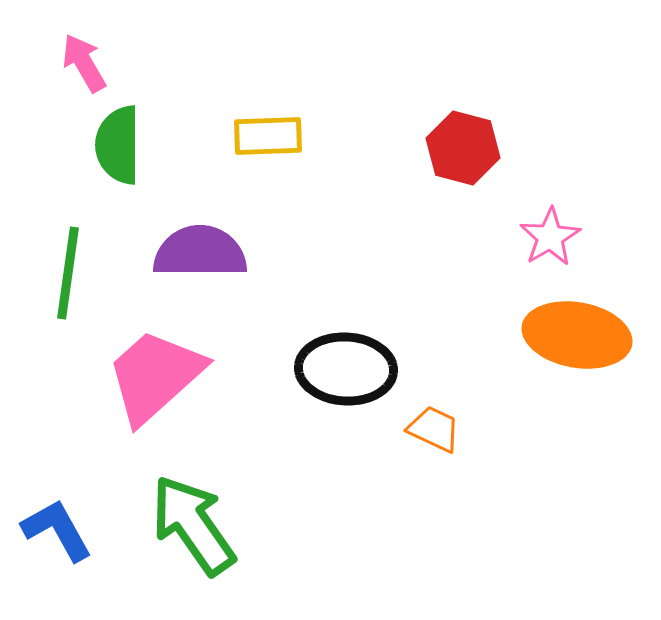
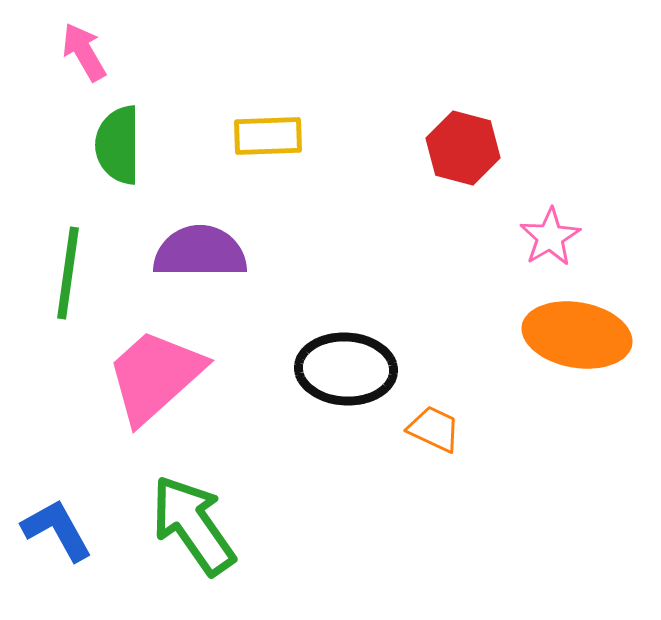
pink arrow: moved 11 px up
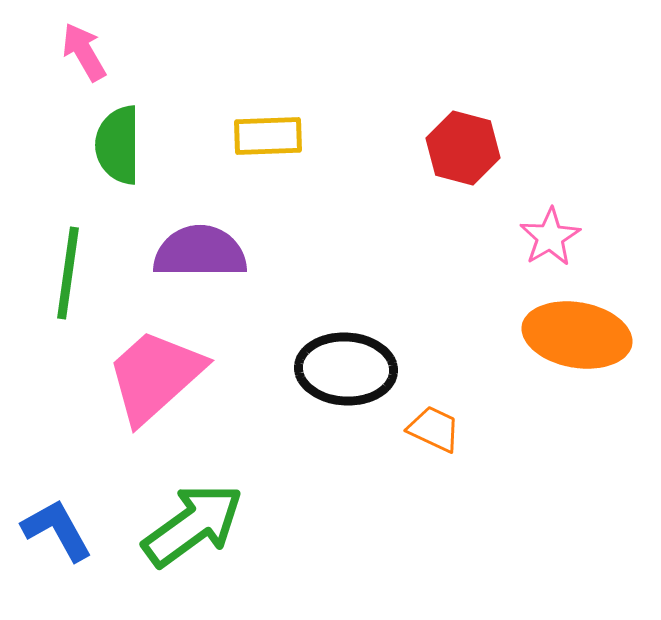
green arrow: rotated 89 degrees clockwise
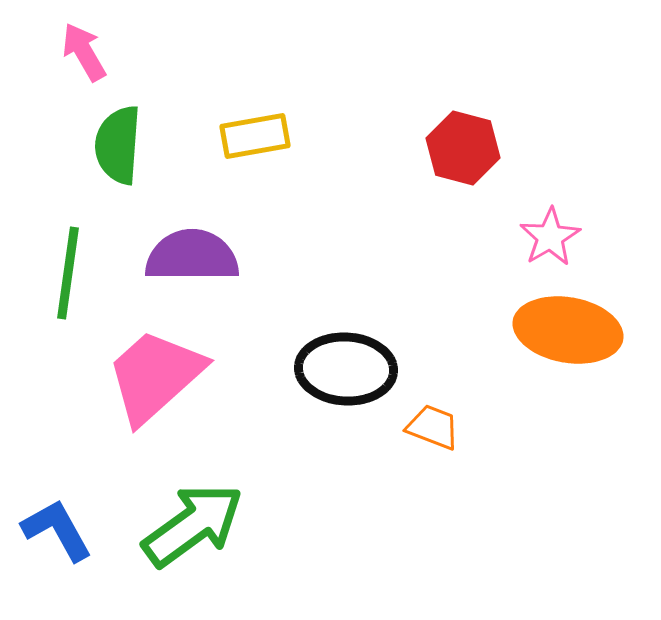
yellow rectangle: moved 13 px left; rotated 8 degrees counterclockwise
green semicircle: rotated 4 degrees clockwise
purple semicircle: moved 8 px left, 4 px down
orange ellipse: moved 9 px left, 5 px up
orange trapezoid: moved 1 px left, 2 px up; rotated 4 degrees counterclockwise
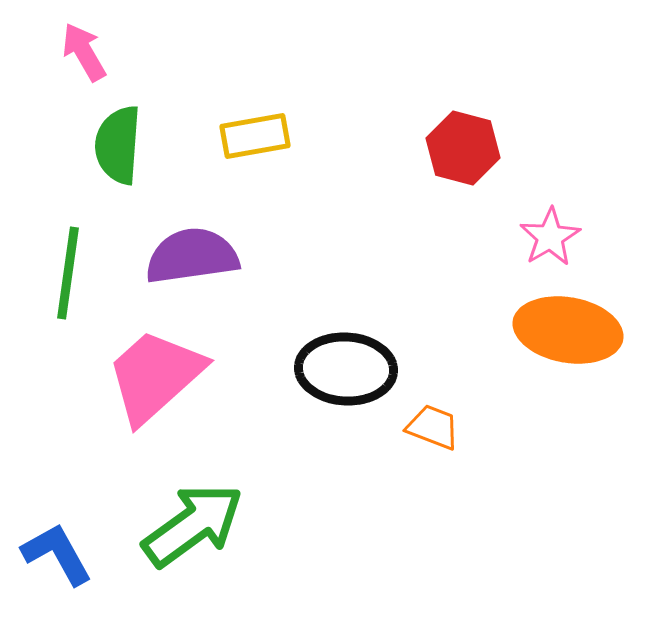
purple semicircle: rotated 8 degrees counterclockwise
blue L-shape: moved 24 px down
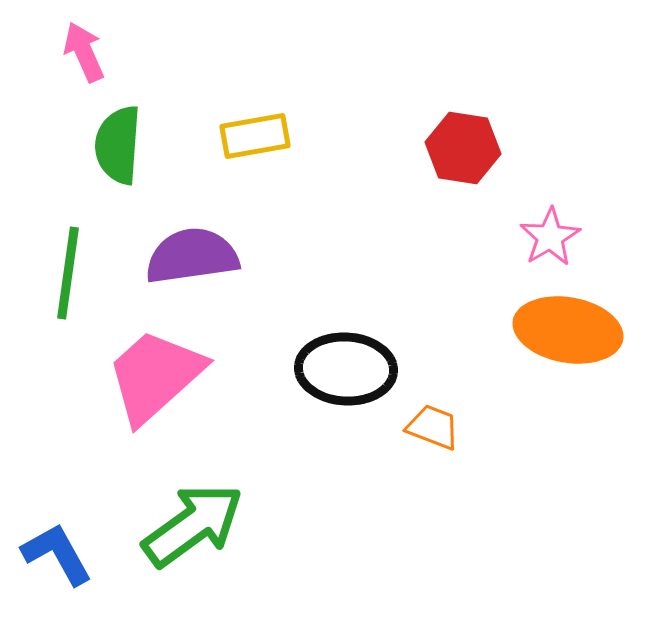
pink arrow: rotated 6 degrees clockwise
red hexagon: rotated 6 degrees counterclockwise
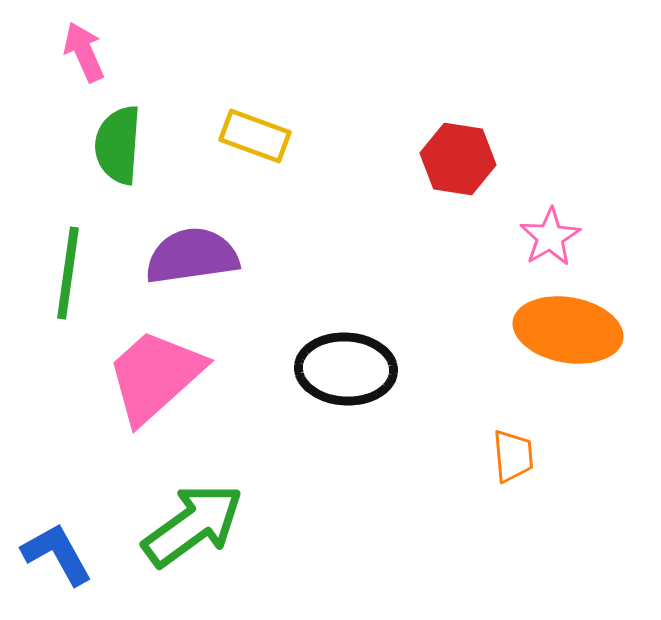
yellow rectangle: rotated 30 degrees clockwise
red hexagon: moved 5 px left, 11 px down
orange trapezoid: moved 80 px right, 29 px down; rotated 64 degrees clockwise
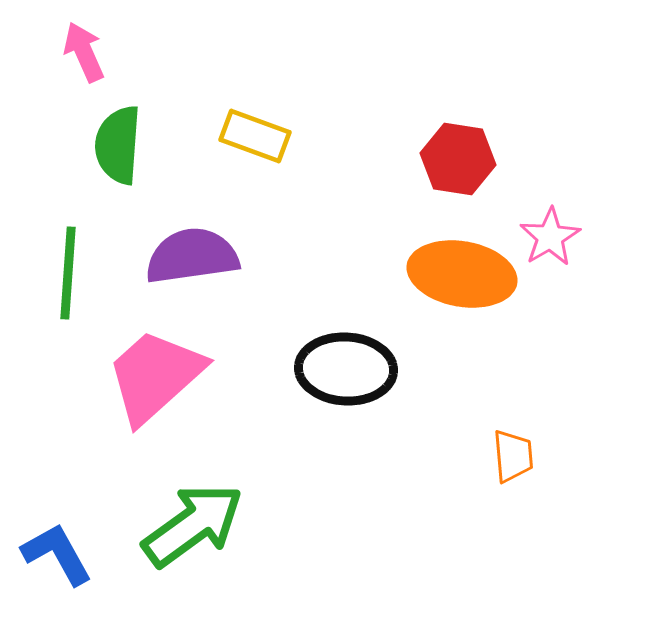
green line: rotated 4 degrees counterclockwise
orange ellipse: moved 106 px left, 56 px up
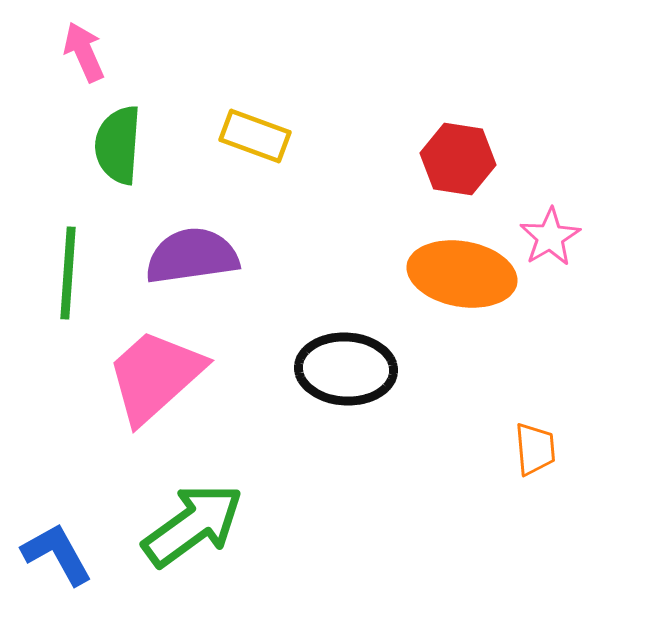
orange trapezoid: moved 22 px right, 7 px up
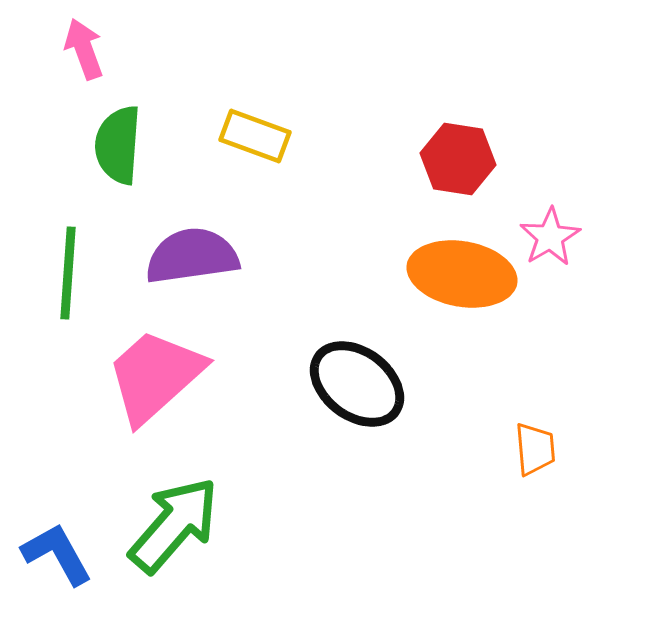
pink arrow: moved 3 px up; rotated 4 degrees clockwise
black ellipse: moved 11 px right, 15 px down; rotated 34 degrees clockwise
green arrow: moved 19 px left; rotated 13 degrees counterclockwise
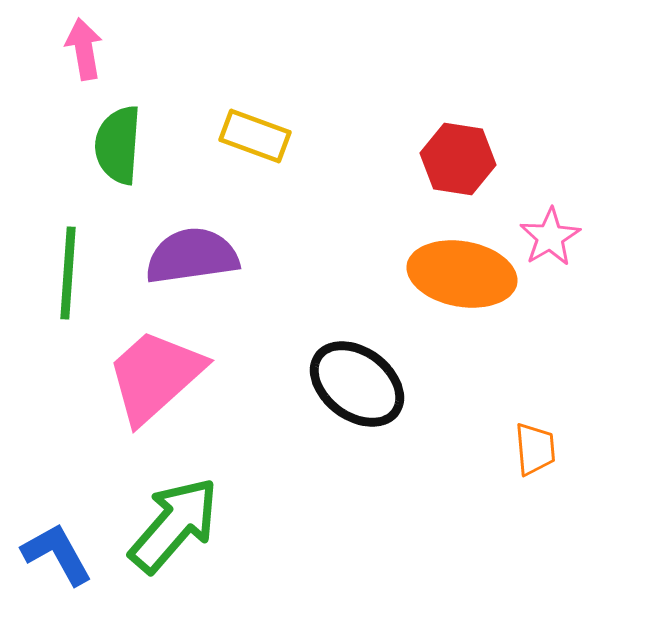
pink arrow: rotated 10 degrees clockwise
